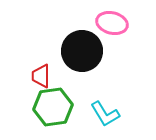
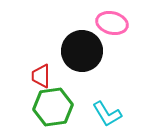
cyan L-shape: moved 2 px right
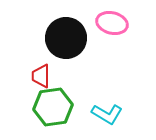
black circle: moved 16 px left, 13 px up
cyan L-shape: rotated 28 degrees counterclockwise
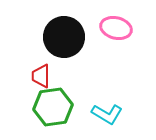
pink ellipse: moved 4 px right, 5 px down
black circle: moved 2 px left, 1 px up
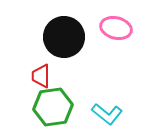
cyan L-shape: rotated 8 degrees clockwise
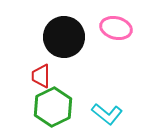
green hexagon: rotated 18 degrees counterclockwise
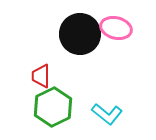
black circle: moved 16 px right, 3 px up
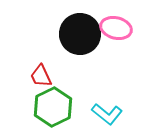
red trapezoid: rotated 25 degrees counterclockwise
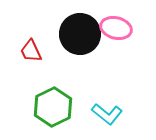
red trapezoid: moved 10 px left, 25 px up
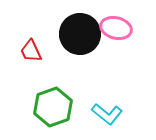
green hexagon: rotated 6 degrees clockwise
